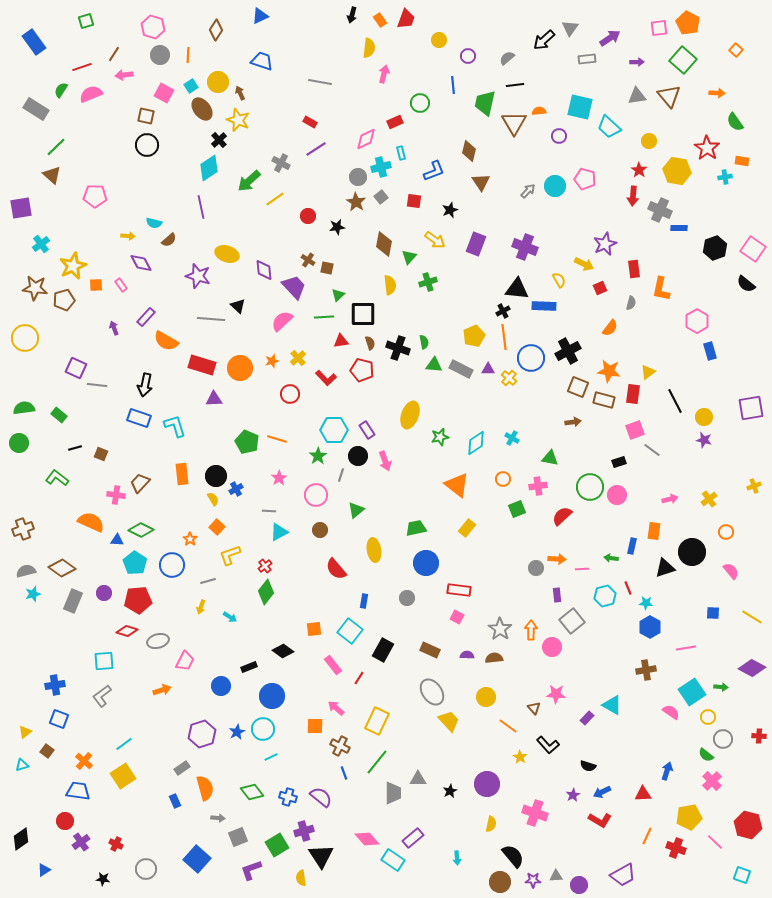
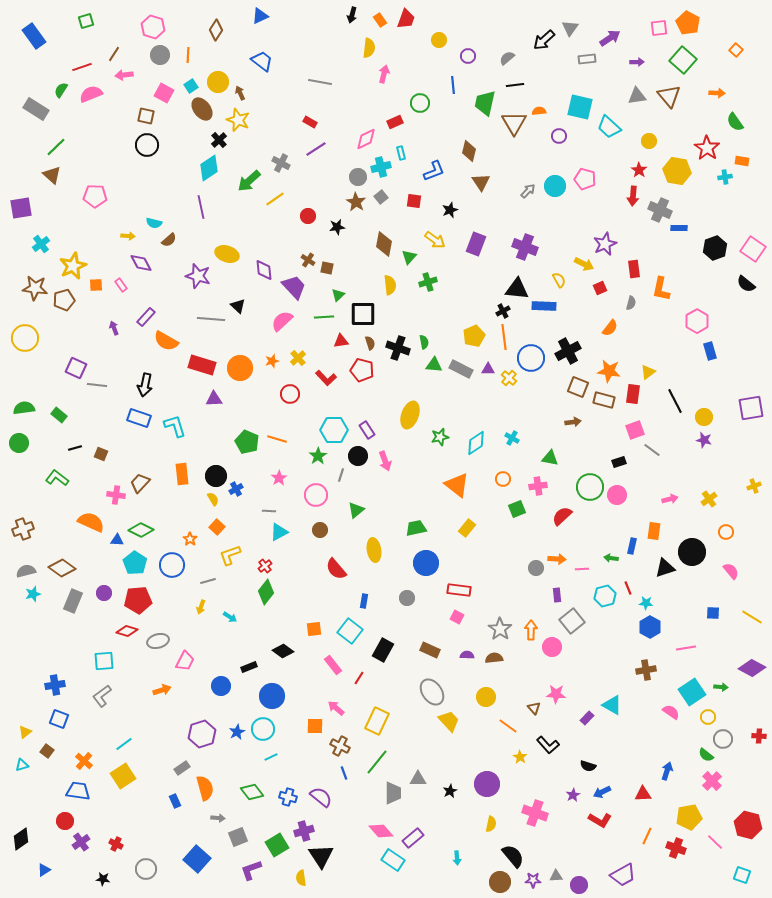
blue rectangle at (34, 42): moved 6 px up
blue trapezoid at (262, 61): rotated 20 degrees clockwise
pink diamond at (367, 839): moved 14 px right, 8 px up
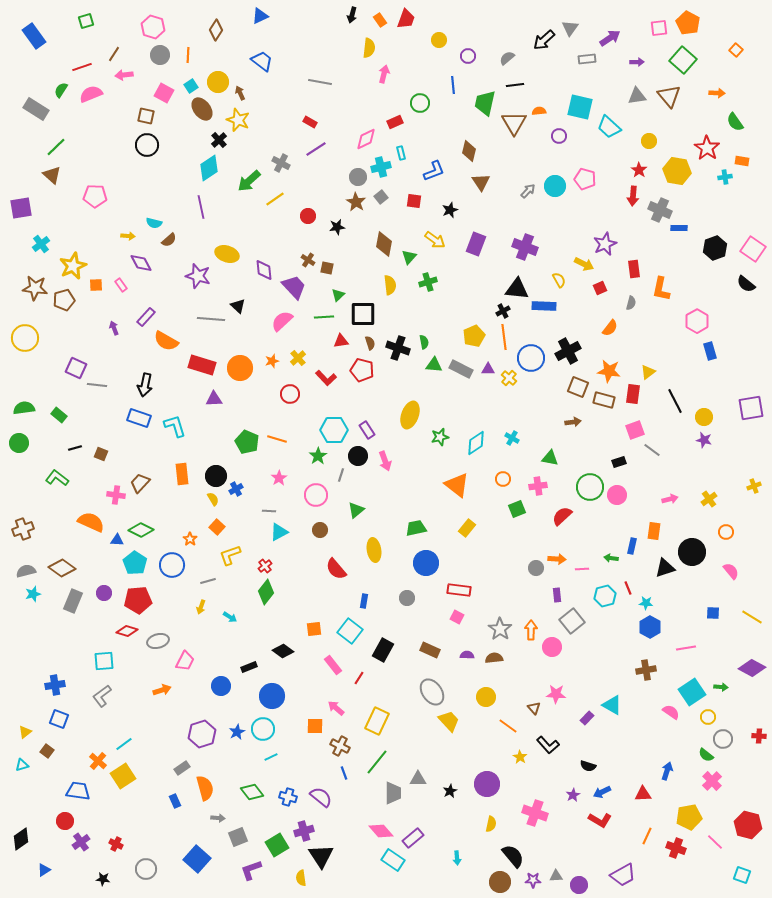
orange cross at (84, 761): moved 14 px right
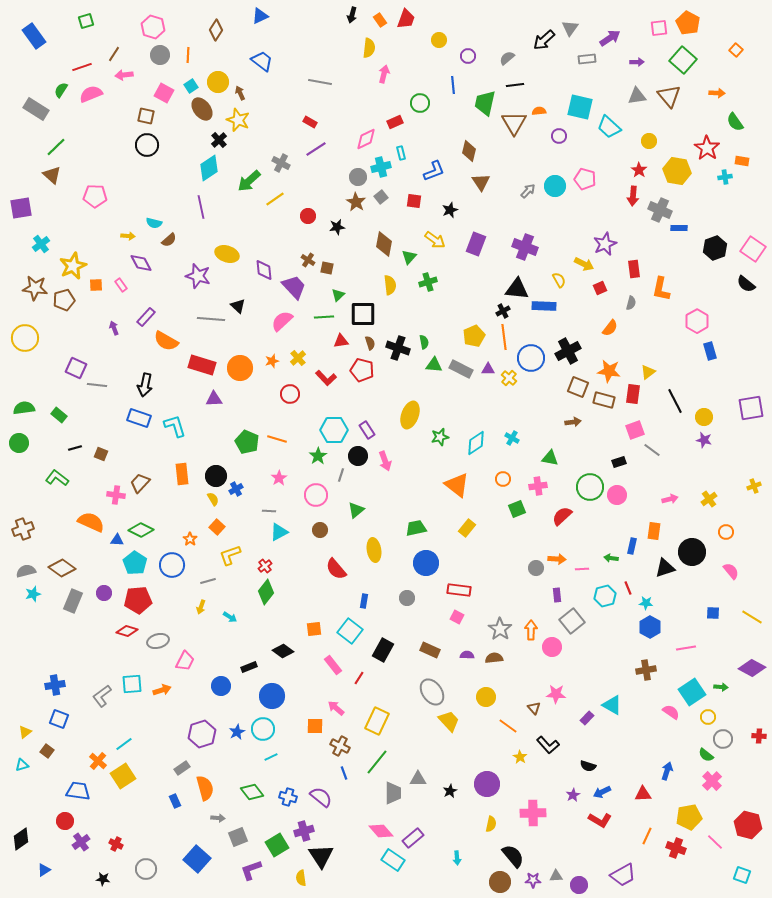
cyan square at (104, 661): moved 28 px right, 23 px down
pink cross at (535, 813): moved 2 px left; rotated 20 degrees counterclockwise
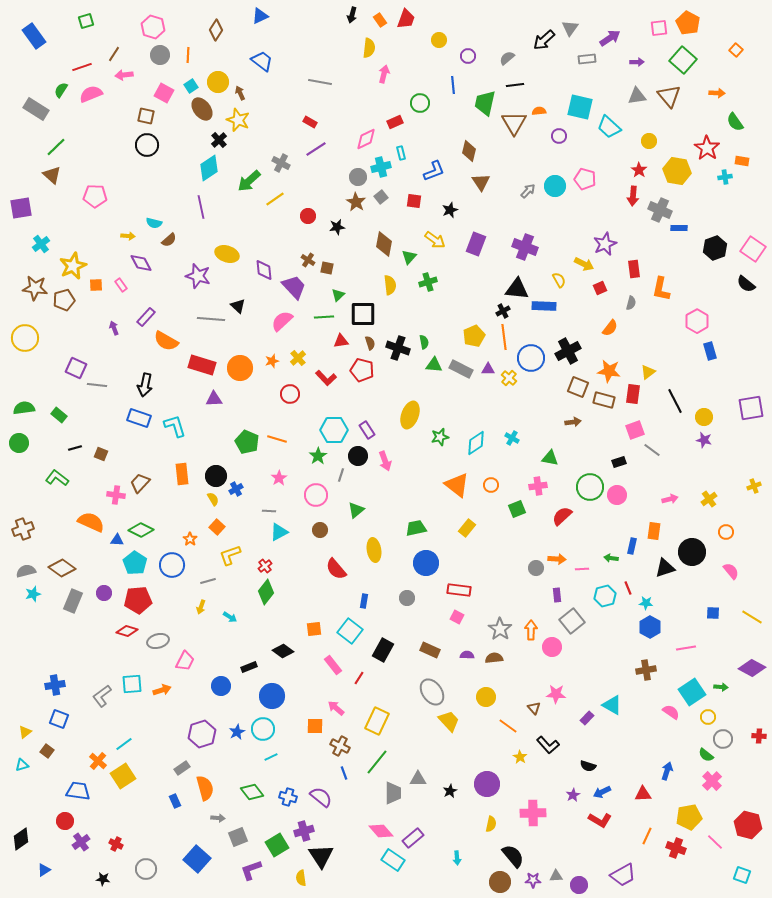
orange circle at (503, 479): moved 12 px left, 6 px down
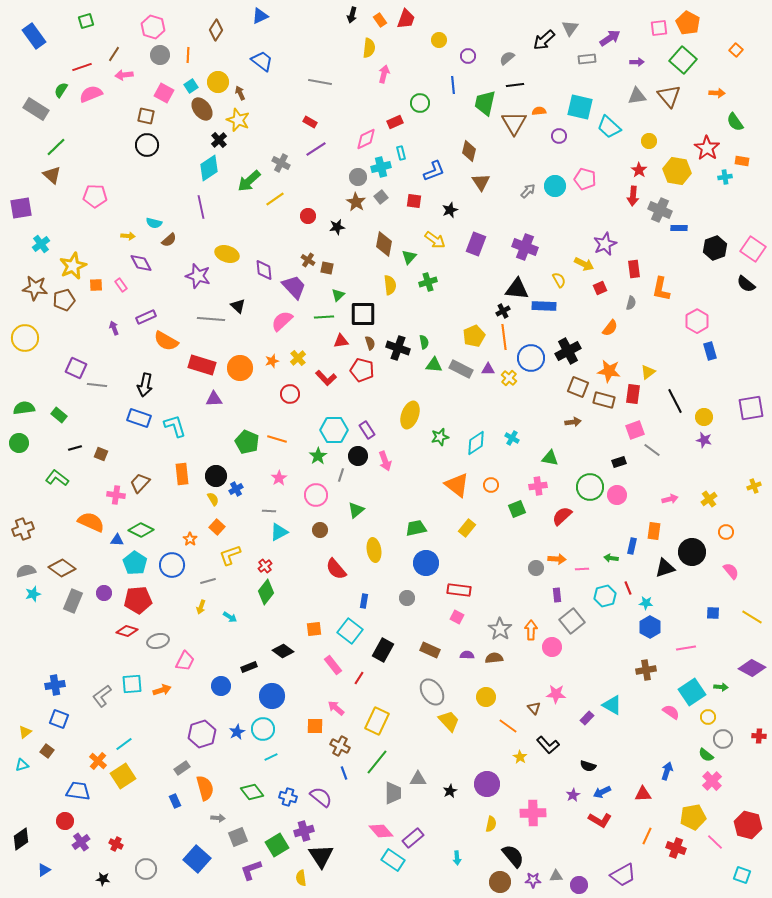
purple rectangle at (146, 317): rotated 24 degrees clockwise
yellow pentagon at (689, 817): moved 4 px right
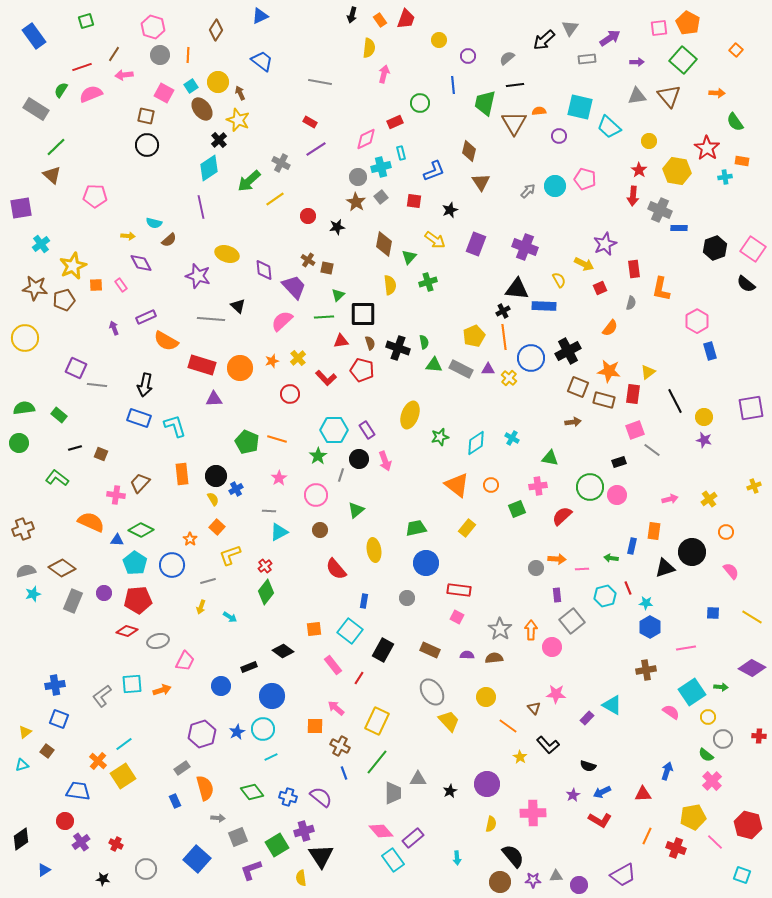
black circle at (358, 456): moved 1 px right, 3 px down
cyan rectangle at (393, 860): rotated 20 degrees clockwise
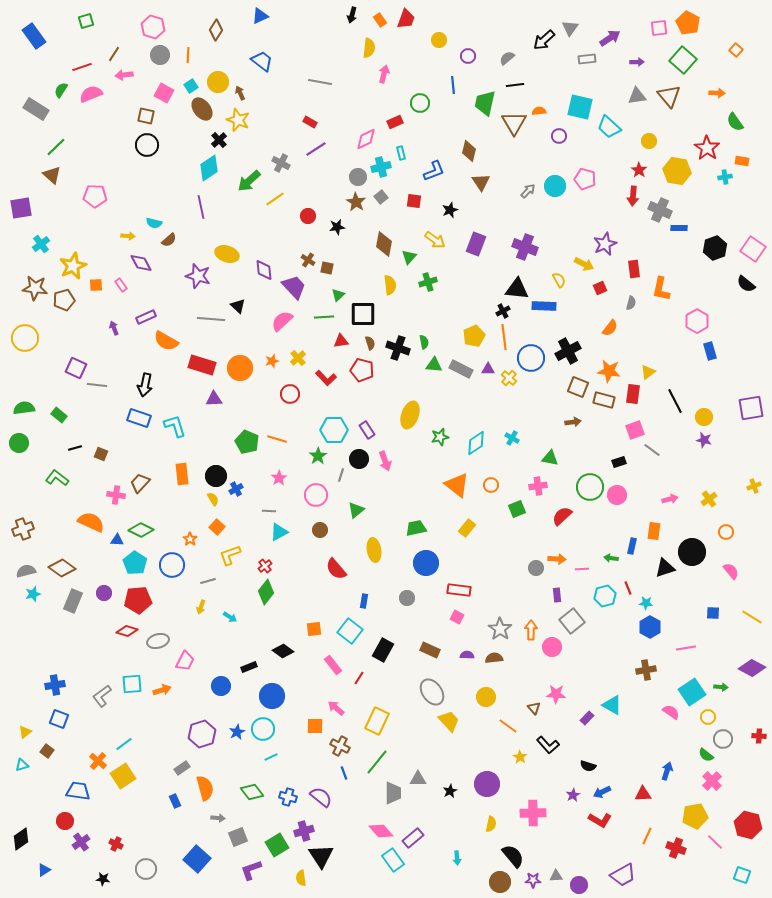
yellow pentagon at (693, 817): moved 2 px right, 1 px up
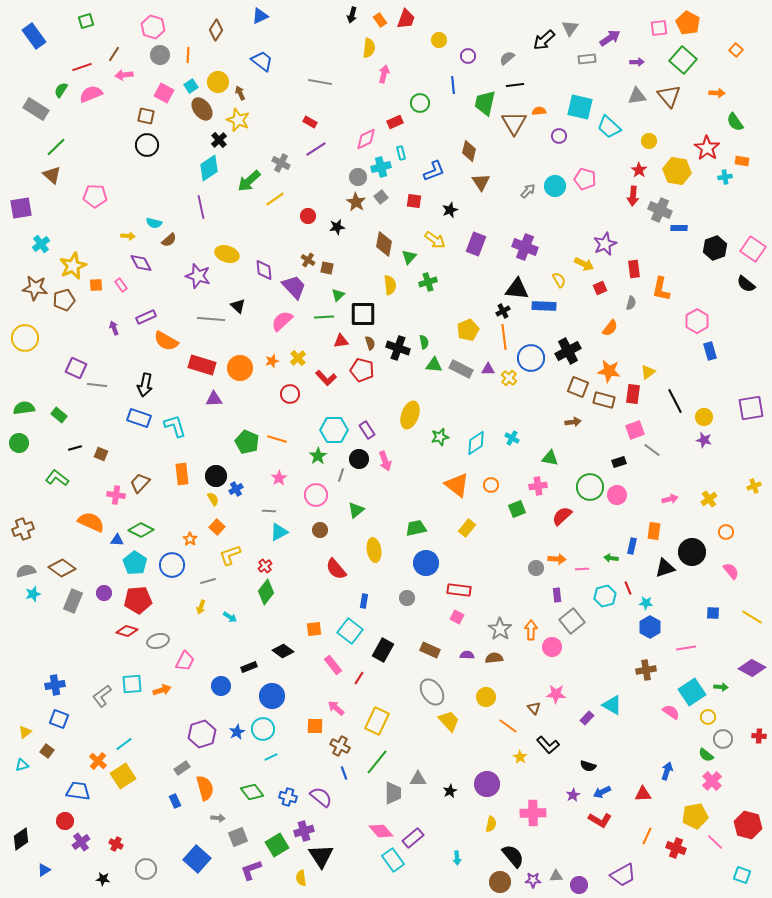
yellow pentagon at (474, 336): moved 6 px left, 6 px up
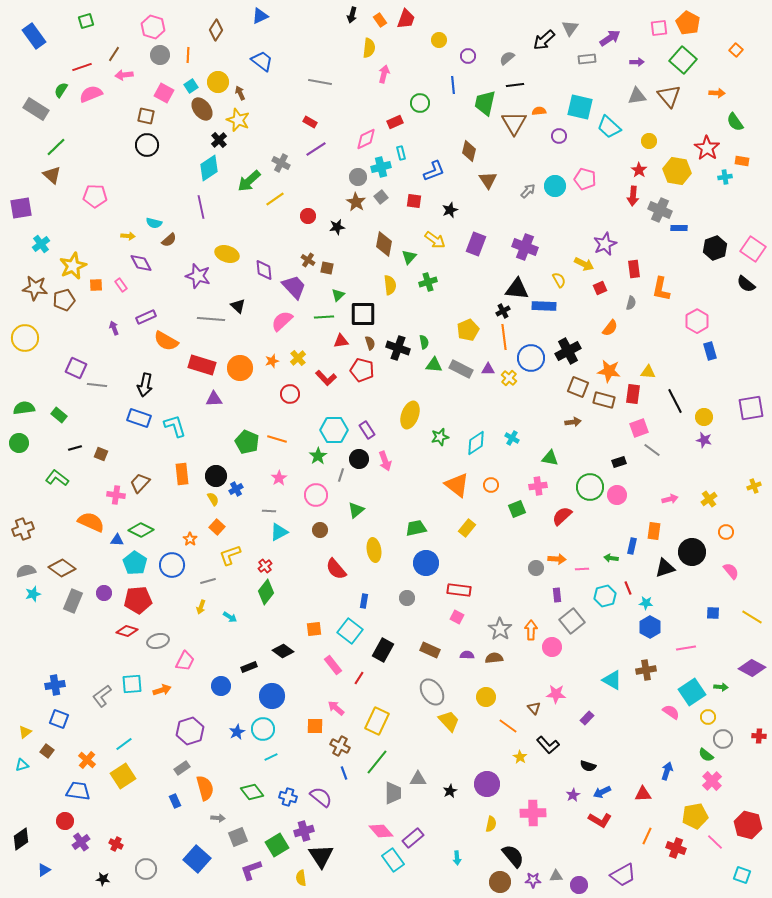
brown triangle at (481, 182): moved 7 px right, 2 px up
yellow triangle at (648, 372): rotated 42 degrees clockwise
pink square at (635, 430): moved 4 px right, 2 px up
cyan triangle at (612, 705): moved 25 px up
purple hexagon at (202, 734): moved 12 px left, 3 px up
orange cross at (98, 761): moved 11 px left, 1 px up
